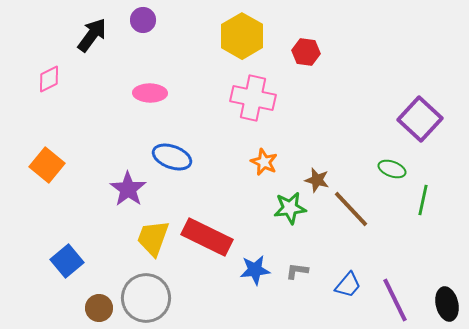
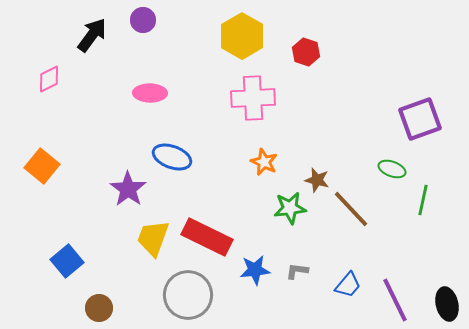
red hexagon: rotated 12 degrees clockwise
pink cross: rotated 15 degrees counterclockwise
purple square: rotated 27 degrees clockwise
orange square: moved 5 px left, 1 px down
gray circle: moved 42 px right, 3 px up
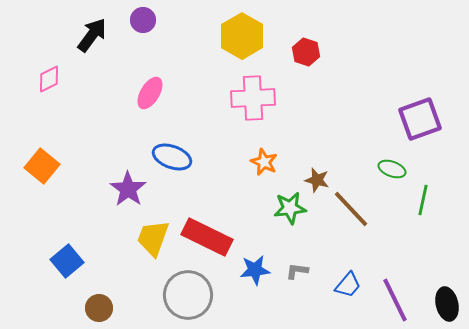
pink ellipse: rotated 60 degrees counterclockwise
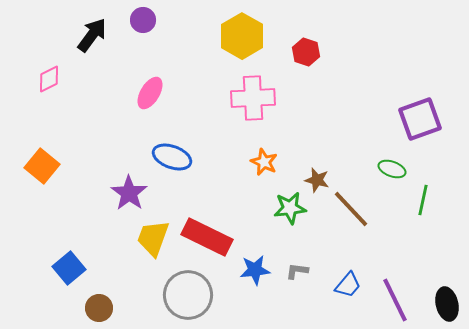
purple star: moved 1 px right, 4 px down
blue square: moved 2 px right, 7 px down
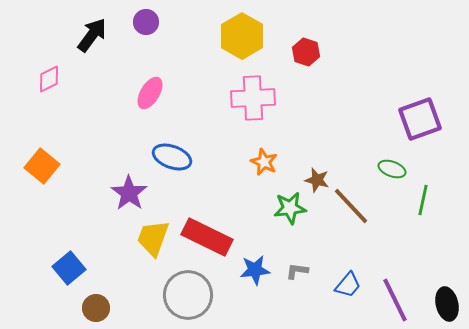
purple circle: moved 3 px right, 2 px down
brown line: moved 3 px up
brown circle: moved 3 px left
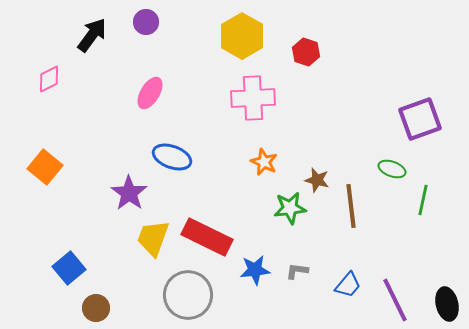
orange square: moved 3 px right, 1 px down
brown line: rotated 36 degrees clockwise
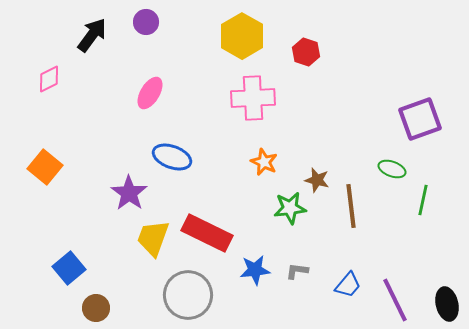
red rectangle: moved 4 px up
